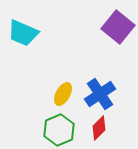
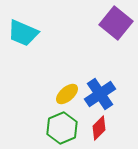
purple square: moved 2 px left, 4 px up
yellow ellipse: moved 4 px right; rotated 20 degrees clockwise
green hexagon: moved 3 px right, 2 px up
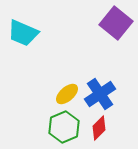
green hexagon: moved 2 px right, 1 px up
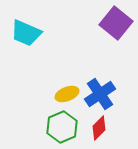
cyan trapezoid: moved 3 px right
yellow ellipse: rotated 20 degrees clockwise
green hexagon: moved 2 px left
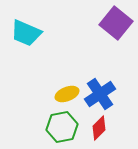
green hexagon: rotated 12 degrees clockwise
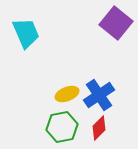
cyan trapezoid: rotated 136 degrees counterclockwise
blue cross: moved 1 px left, 1 px down
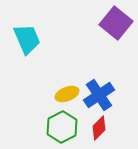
cyan trapezoid: moved 1 px right, 6 px down
green hexagon: rotated 16 degrees counterclockwise
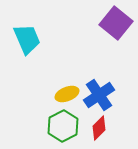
green hexagon: moved 1 px right, 1 px up
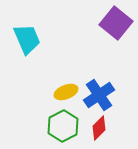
yellow ellipse: moved 1 px left, 2 px up
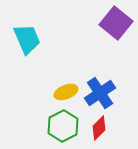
blue cross: moved 1 px right, 2 px up
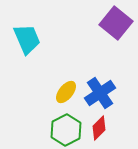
yellow ellipse: rotated 30 degrees counterclockwise
green hexagon: moved 3 px right, 4 px down
